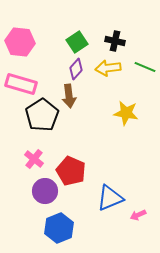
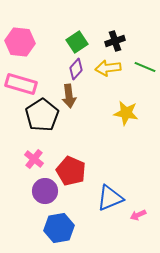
black cross: rotated 30 degrees counterclockwise
blue hexagon: rotated 12 degrees clockwise
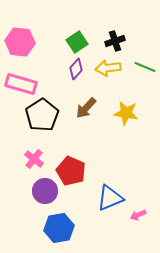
brown arrow: moved 17 px right, 12 px down; rotated 50 degrees clockwise
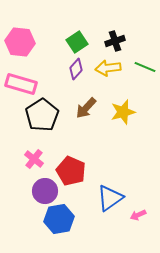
yellow star: moved 3 px left, 1 px up; rotated 25 degrees counterclockwise
blue triangle: rotated 12 degrees counterclockwise
blue hexagon: moved 9 px up
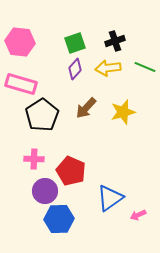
green square: moved 2 px left, 1 px down; rotated 15 degrees clockwise
purple diamond: moved 1 px left
pink cross: rotated 36 degrees counterclockwise
blue hexagon: rotated 8 degrees clockwise
